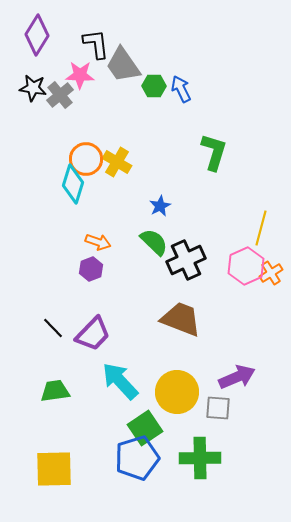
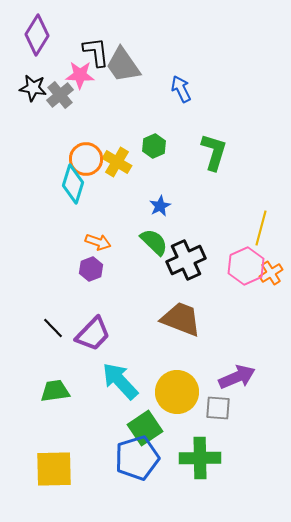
black L-shape: moved 8 px down
green hexagon: moved 60 px down; rotated 25 degrees counterclockwise
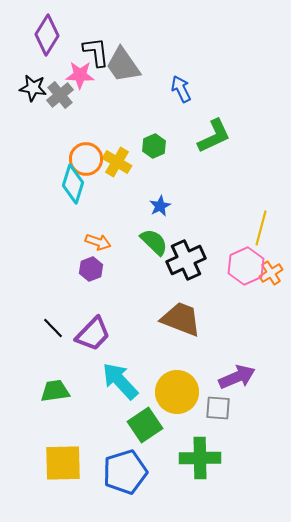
purple diamond: moved 10 px right
green L-shape: moved 16 px up; rotated 48 degrees clockwise
green square: moved 3 px up
blue pentagon: moved 12 px left, 14 px down
yellow square: moved 9 px right, 6 px up
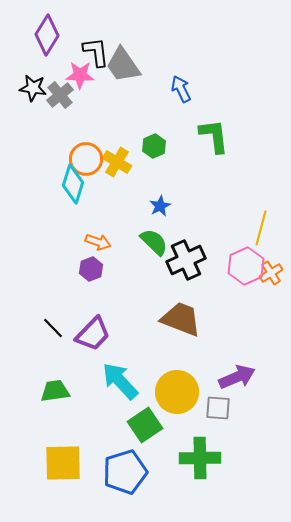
green L-shape: rotated 72 degrees counterclockwise
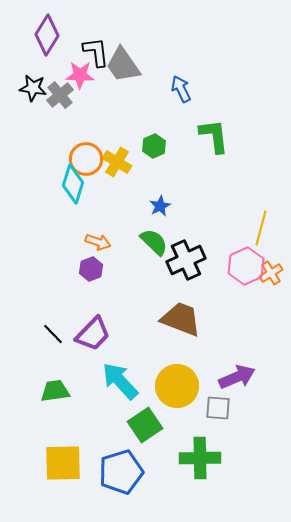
black line: moved 6 px down
yellow circle: moved 6 px up
blue pentagon: moved 4 px left
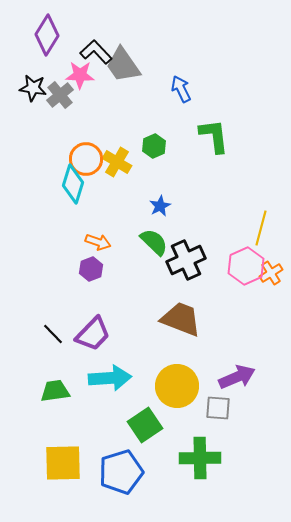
black L-shape: rotated 36 degrees counterclockwise
cyan arrow: moved 10 px left, 3 px up; rotated 129 degrees clockwise
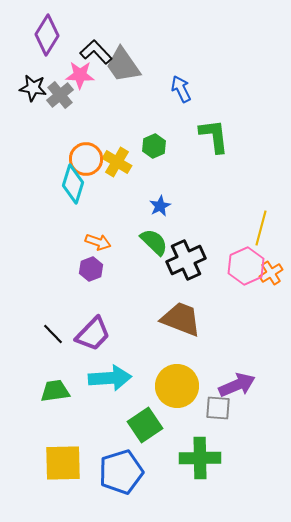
purple arrow: moved 8 px down
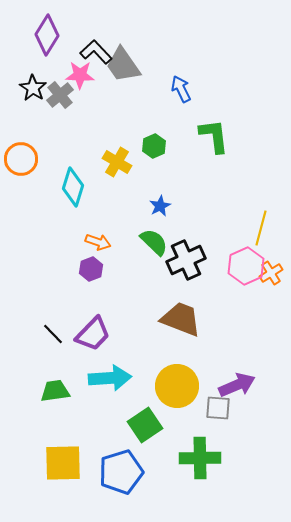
black star: rotated 24 degrees clockwise
orange circle: moved 65 px left
cyan diamond: moved 3 px down
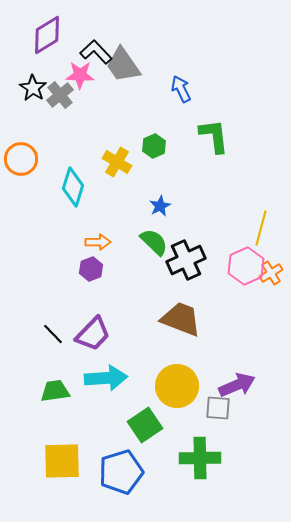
purple diamond: rotated 27 degrees clockwise
orange arrow: rotated 20 degrees counterclockwise
cyan arrow: moved 4 px left
yellow square: moved 1 px left, 2 px up
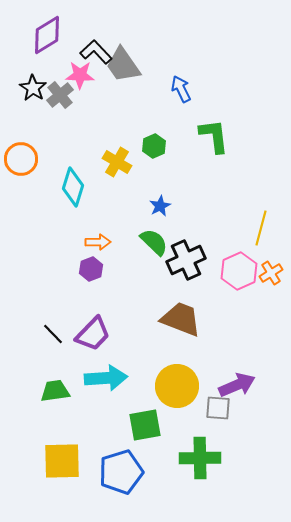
pink hexagon: moved 7 px left, 5 px down
green square: rotated 24 degrees clockwise
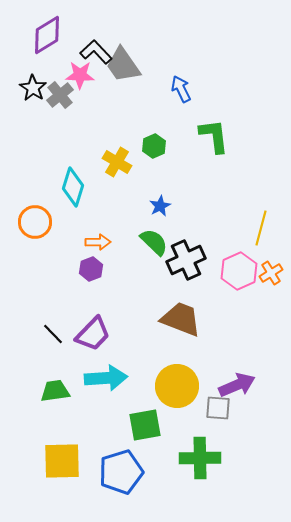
orange circle: moved 14 px right, 63 px down
